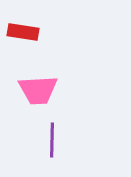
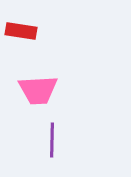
red rectangle: moved 2 px left, 1 px up
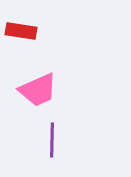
pink trapezoid: rotated 21 degrees counterclockwise
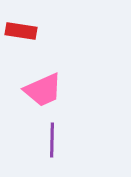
pink trapezoid: moved 5 px right
